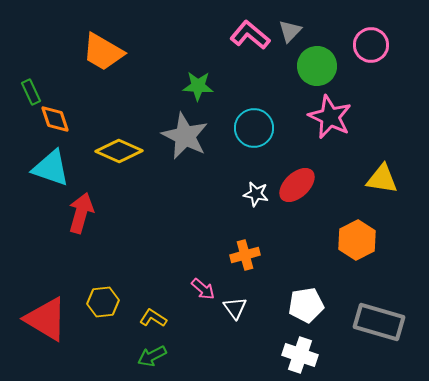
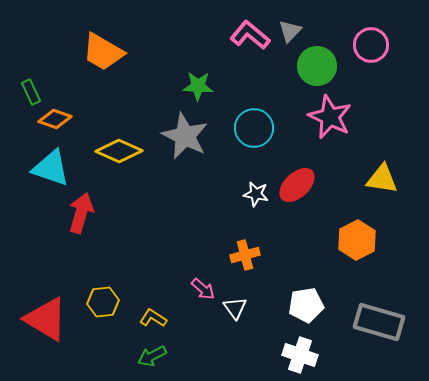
orange diamond: rotated 52 degrees counterclockwise
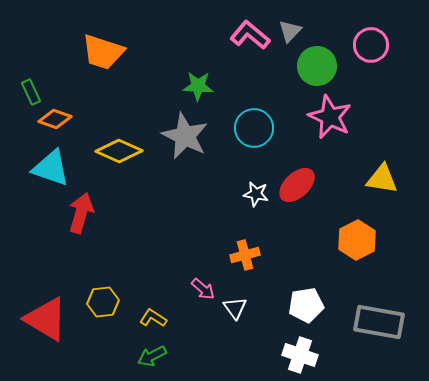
orange trapezoid: rotated 12 degrees counterclockwise
gray rectangle: rotated 6 degrees counterclockwise
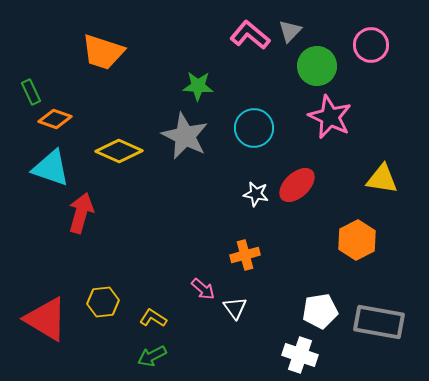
white pentagon: moved 14 px right, 6 px down
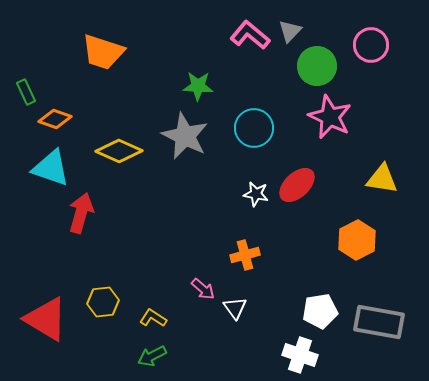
green rectangle: moved 5 px left
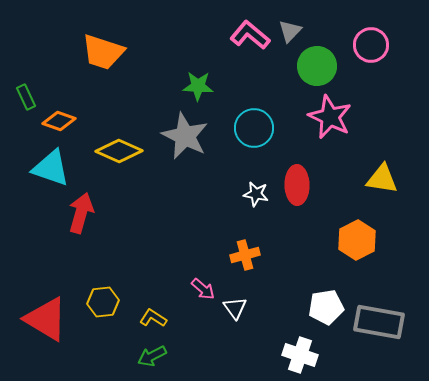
green rectangle: moved 5 px down
orange diamond: moved 4 px right, 2 px down
red ellipse: rotated 48 degrees counterclockwise
white pentagon: moved 6 px right, 4 px up
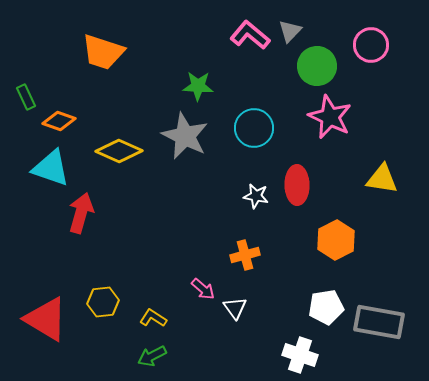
white star: moved 2 px down
orange hexagon: moved 21 px left
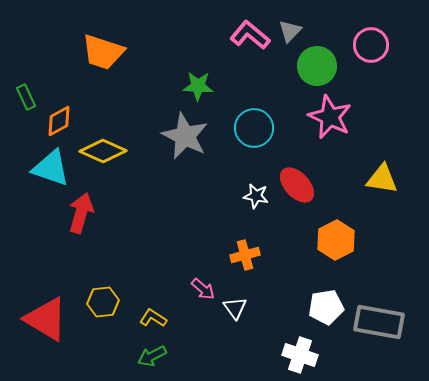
orange diamond: rotated 48 degrees counterclockwise
yellow diamond: moved 16 px left
red ellipse: rotated 42 degrees counterclockwise
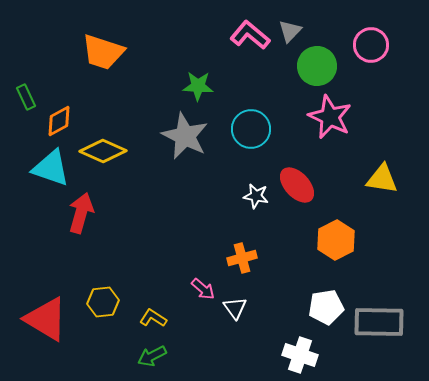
cyan circle: moved 3 px left, 1 px down
orange cross: moved 3 px left, 3 px down
gray rectangle: rotated 9 degrees counterclockwise
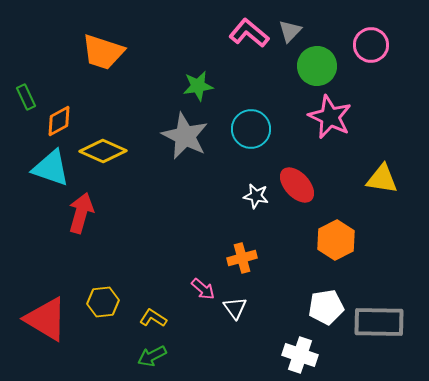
pink L-shape: moved 1 px left, 2 px up
green star: rotated 12 degrees counterclockwise
